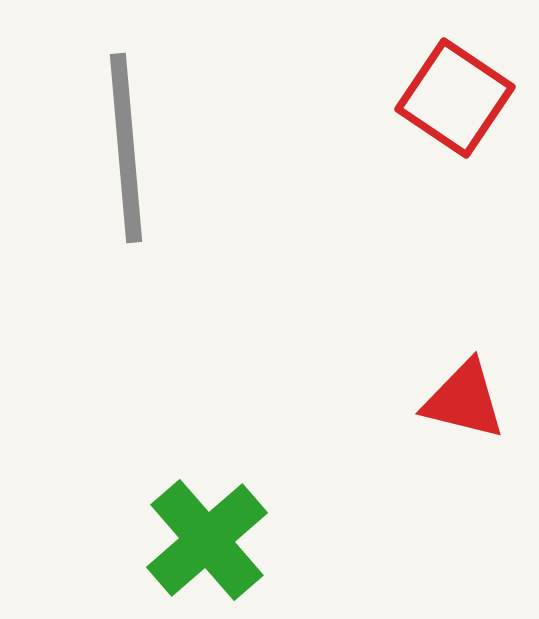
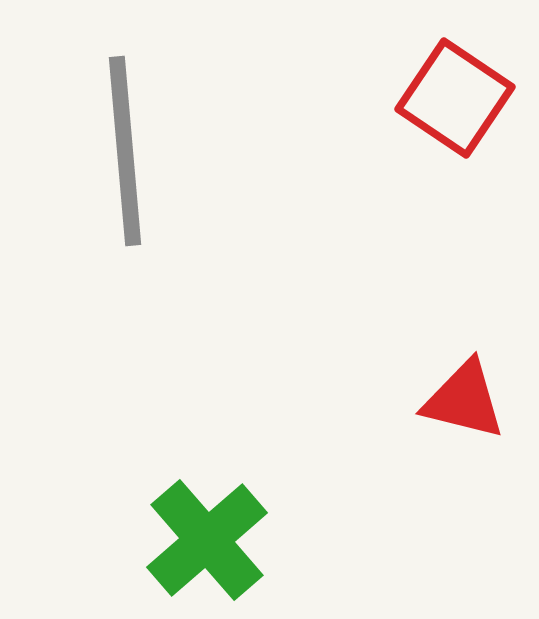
gray line: moved 1 px left, 3 px down
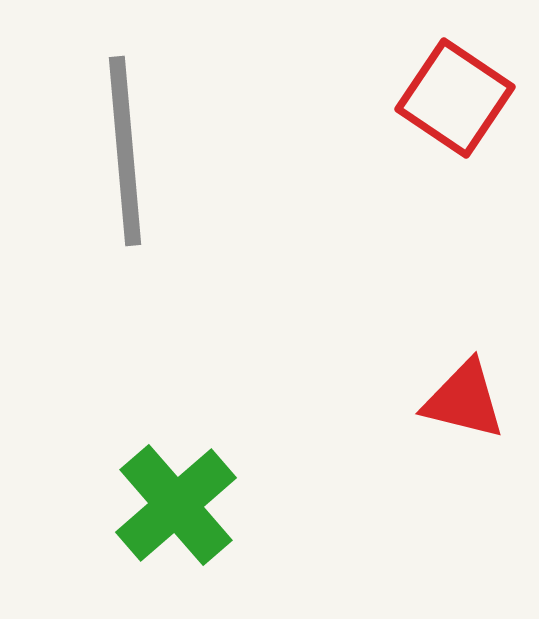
green cross: moved 31 px left, 35 px up
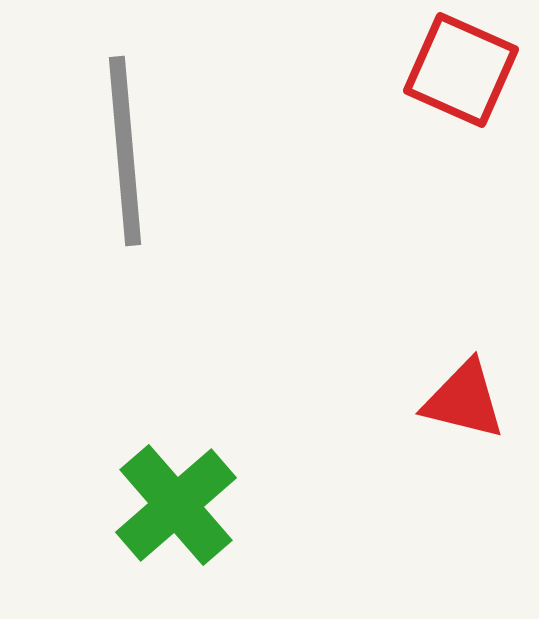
red square: moved 6 px right, 28 px up; rotated 10 degrees counterclockwise
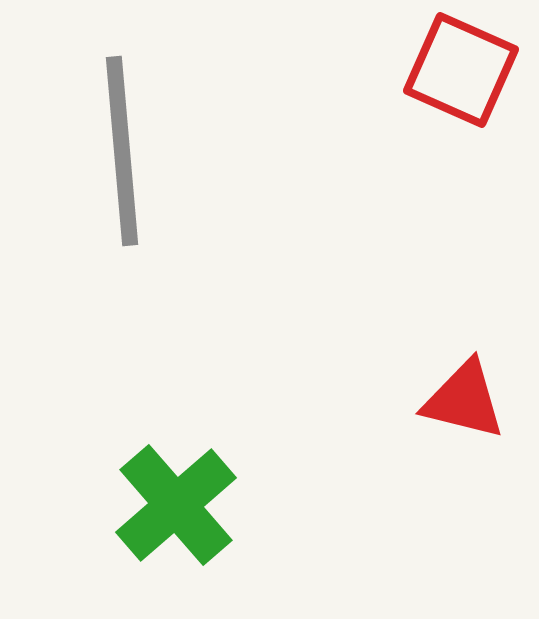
gray line: moved 3 px left
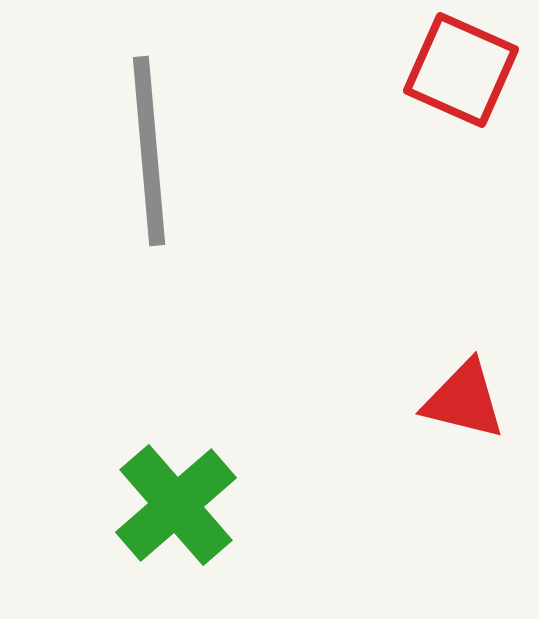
gray line: moved 27 px right
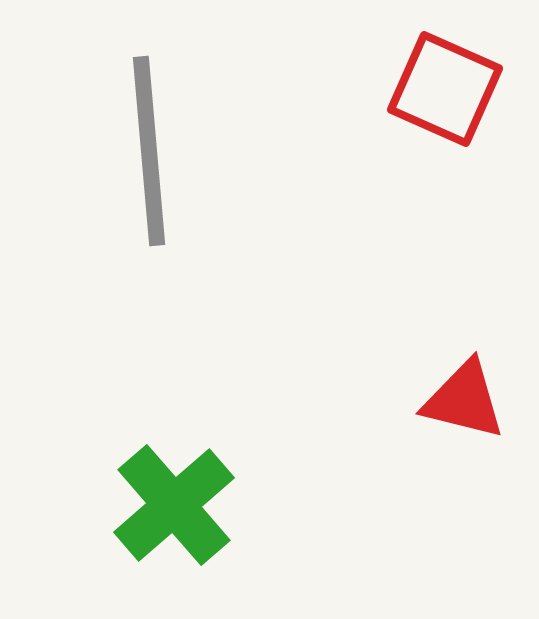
red square: moved 16 px left, 19 px down
green cross: moved 2 px left
